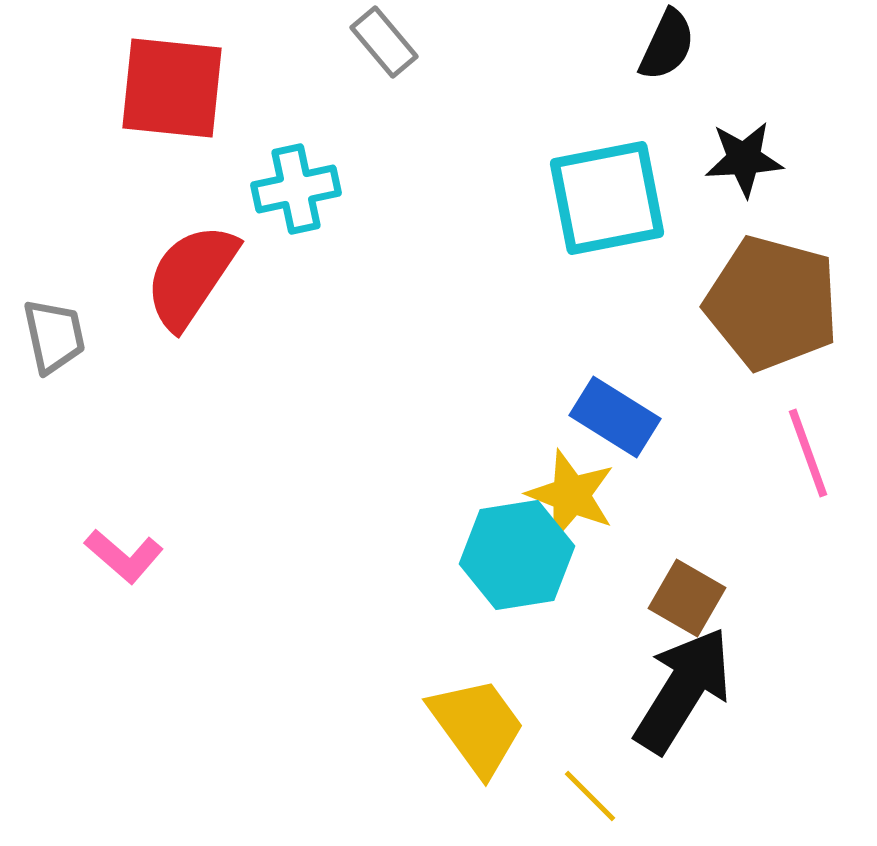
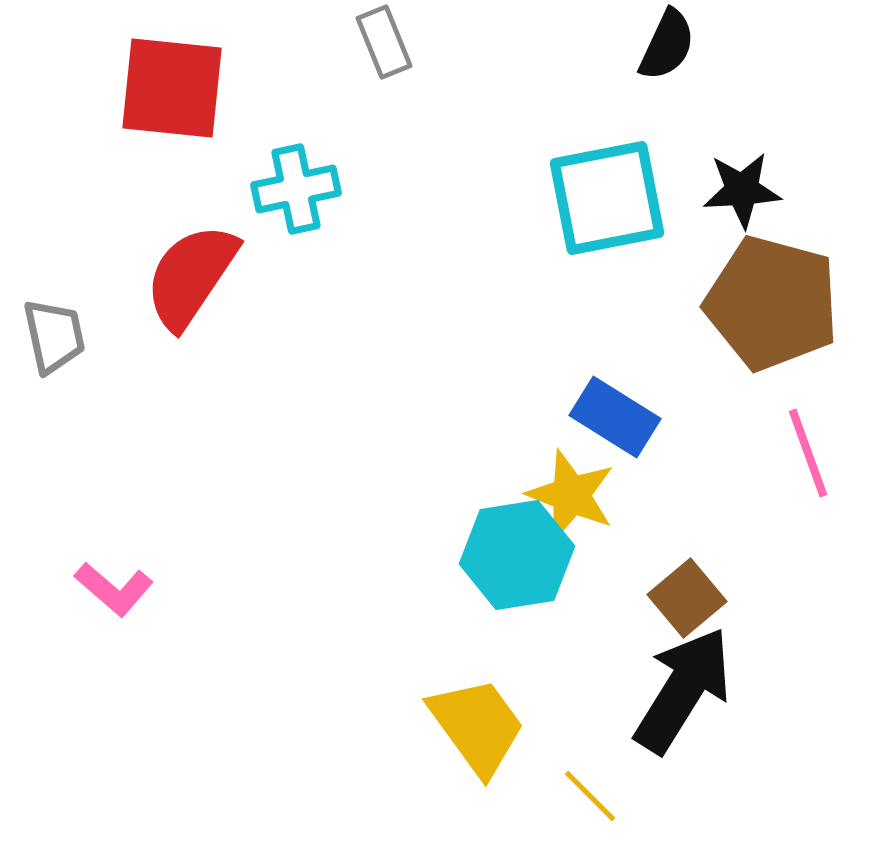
gray rectangle: rotated 18 degrees clockwise
black star: moved 2 px left, 31 px down
pink L-shape: moved 10 px left, 33 px down
brown square: rotated 20 degrees clockwise
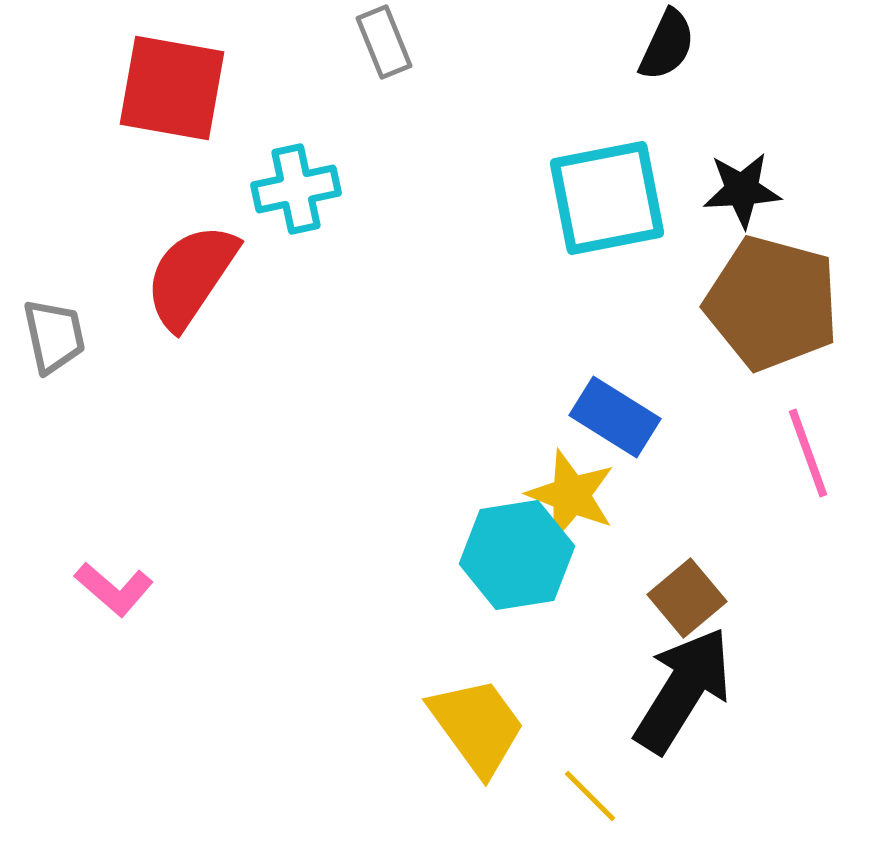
red square: rotated 4 degrees clockwise
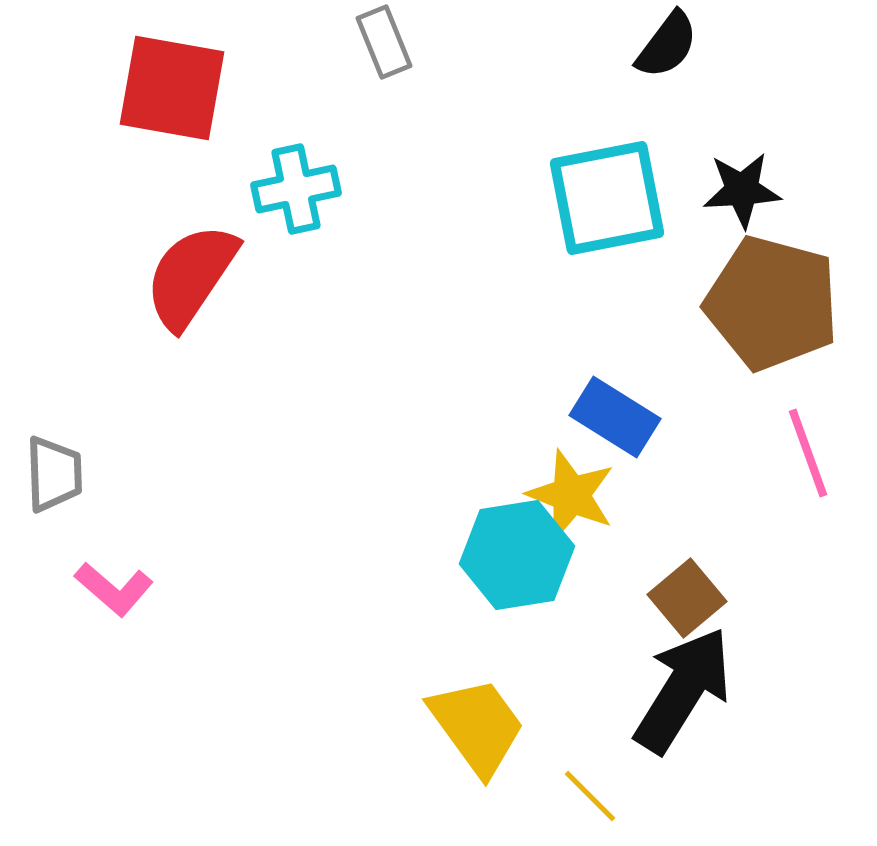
black semicircle: rotated 12 degrees clockwise
gray trapezoid: moved 138 px down; rotated 10 degrees clockwise
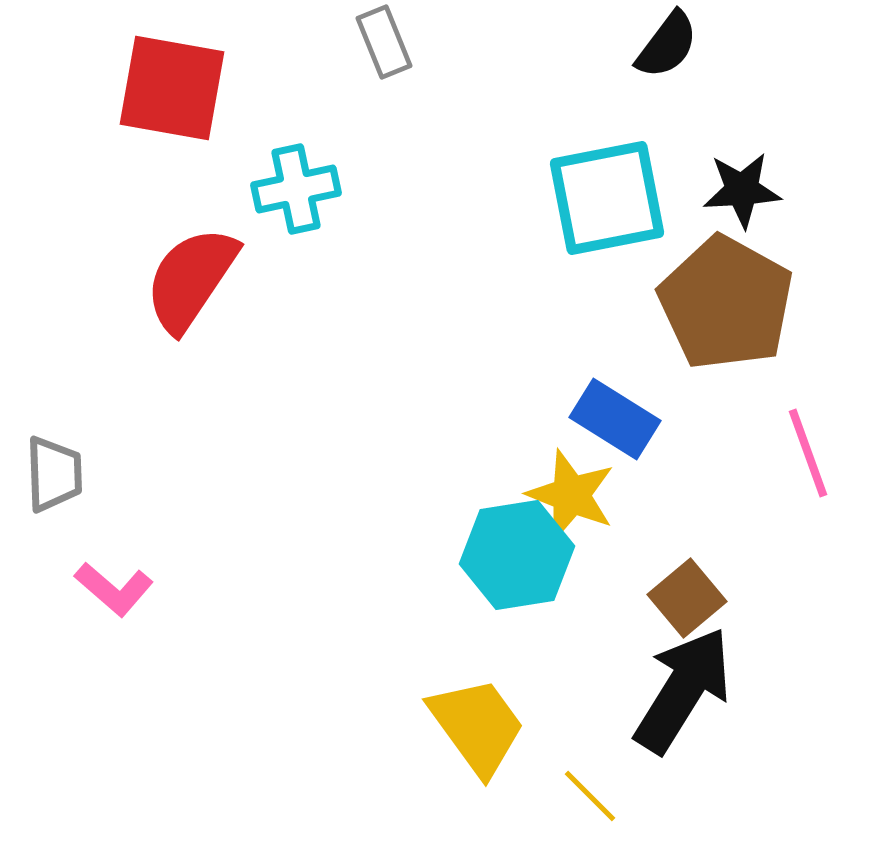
red semicircle: moved 3 px down
brown pentagon: moved 46 px left; rotated 14 degrees clockwise
blue rectangle: moved 2 px down
